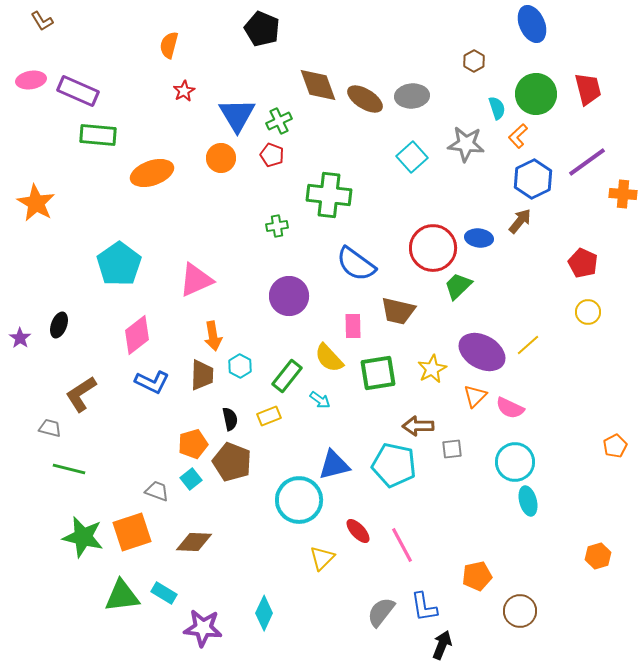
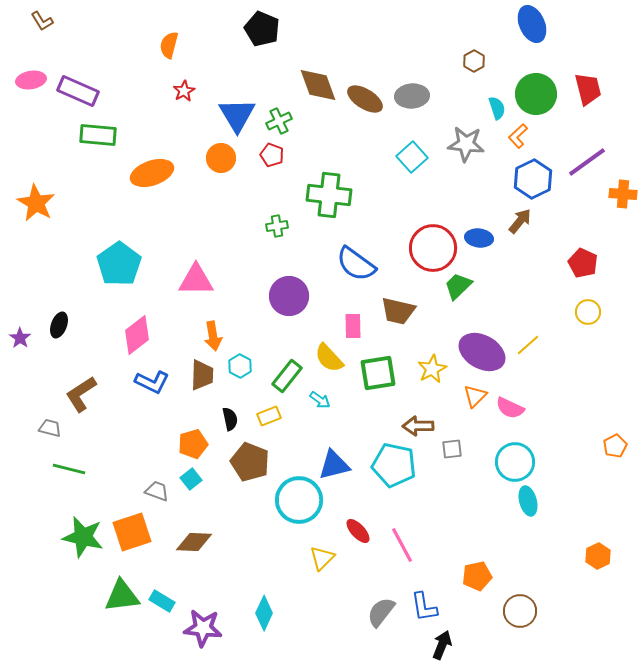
pink triangle at (196, 280): rotated 24 degrees clockwise
brown pentagon at (232, 462): moved 18 px right
orange hexagon at (598, 556): rotated 10 degrees counterclockwise
cyan rectangle at (164, 593): moved 2 px left, 8 px down
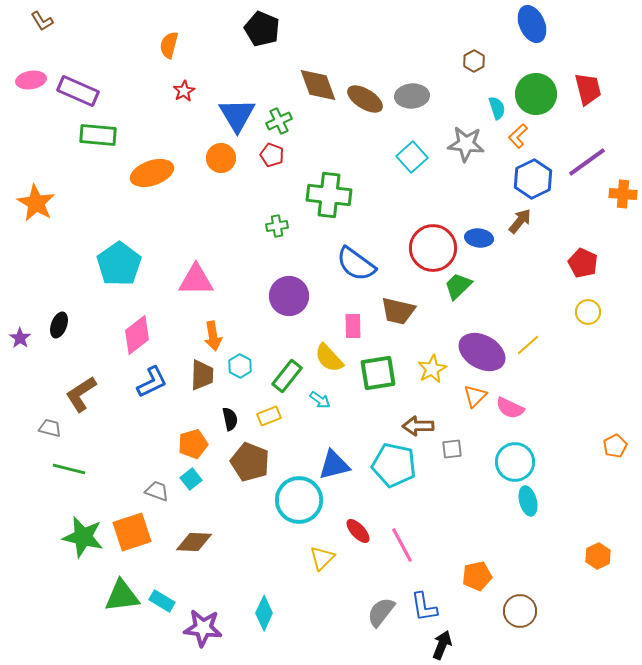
blue L-shape at (152, 382): rotated 52 degrees counterclockwise
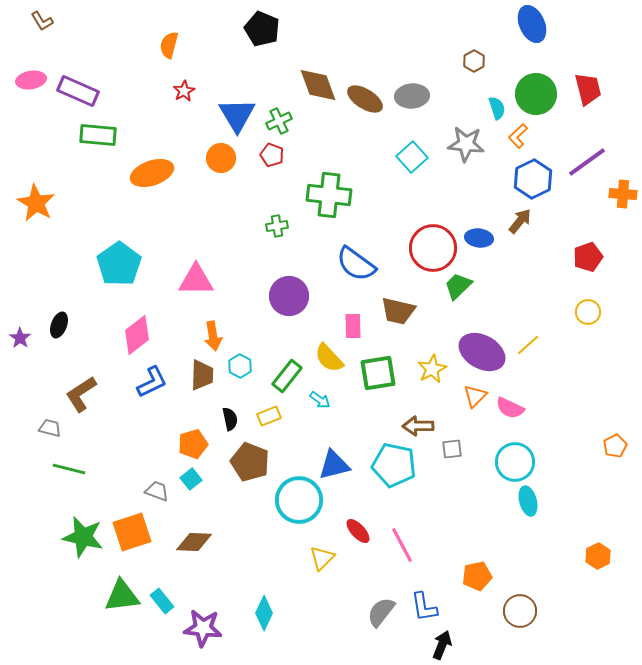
red pentagon at (583, 263): moved 5 px right, 6 px up; rotated 28 degrees clockwise
cyan rectangle at (162, 601): rotated 20 degrees clockwise
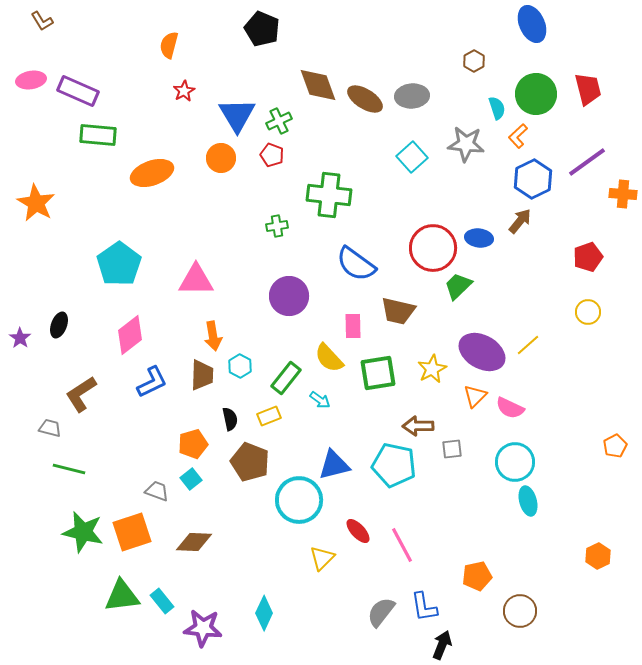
pink diamond at (137, 335): moved 7 px left
green rectangle at (287, 376): moved 1 px left, 2 px down
green star at (83, 537): moved 5 px up
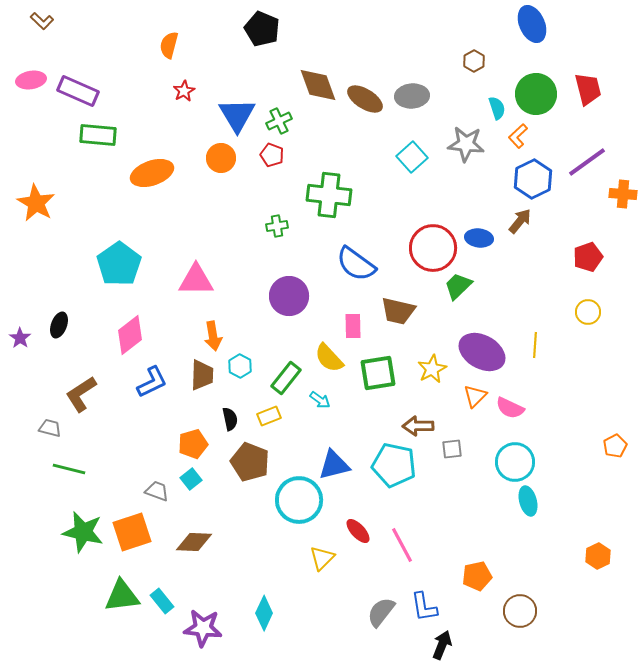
brown L-shape at (42, 21): rotated 15 degrees counterclockwise
yellow line at (528, 345): moved 7 px right; rotated 45 degrees counterclockwise
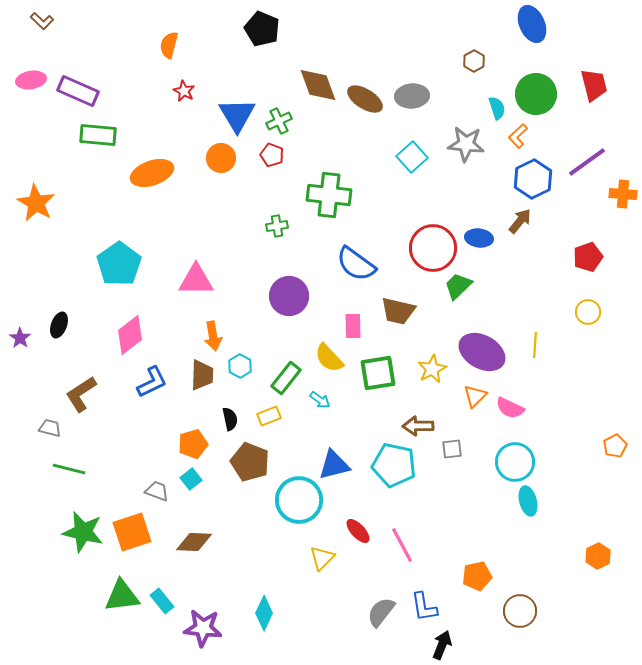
red trapezoid at (588, 89): moved 6 px right, 4 px up
red star at (184, 91): rotated 15 degrees counterclockwise
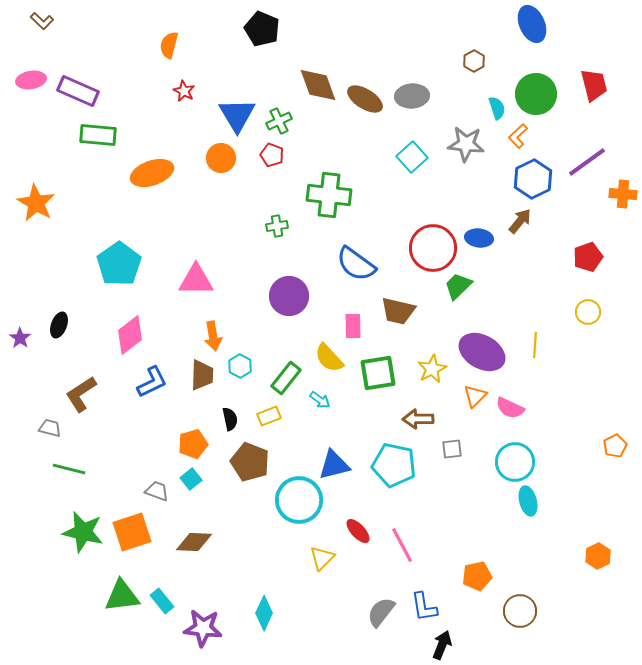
brown arrow at (418, 426): moved 7 px up
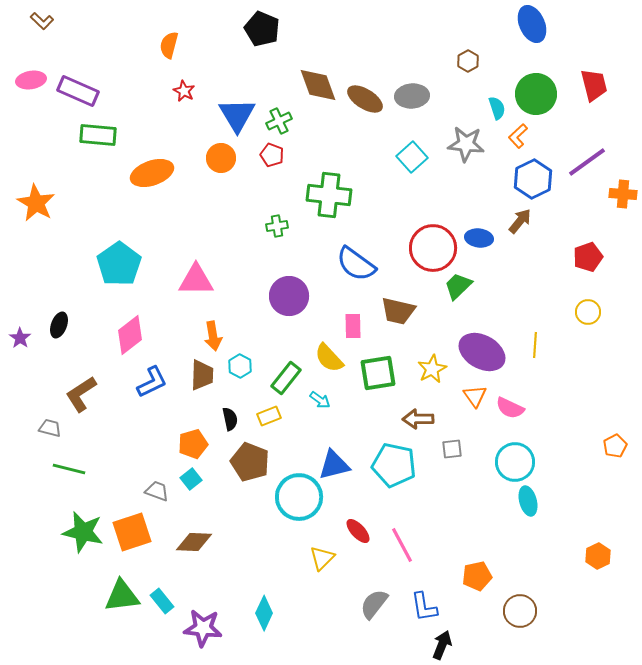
brown hexagon at (474, 61): moved 6 px left
orange triangle at (475, 396): rotated 20 degrees counterclockwise
cyan circle at (299, 500): moved 3 px up
gray semicircle at (381, 612): moved 7 px left, 8 px up
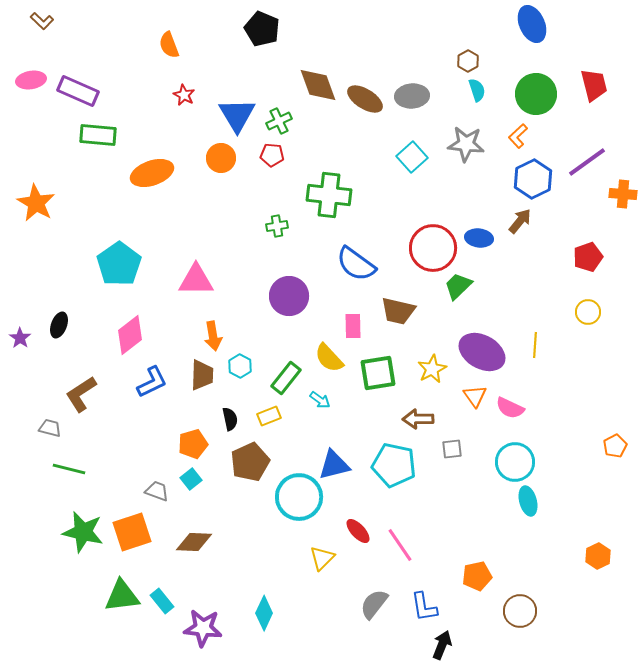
orange semicircle at (169, 45): rotated 36 degrees counterclockwise
red star at (184, 91): moved 4 px down
cyan semicircle at (497, 108): moved 20 px left, 18 px up
red pentagon at (272, 155): rotated 15 degrees counterclockwise
brown pentagon at (250, 462): rotated 27 degrees clockwise
pink line at (402, 545): moved 2 px left; rotated 6 degrees counterclockwise
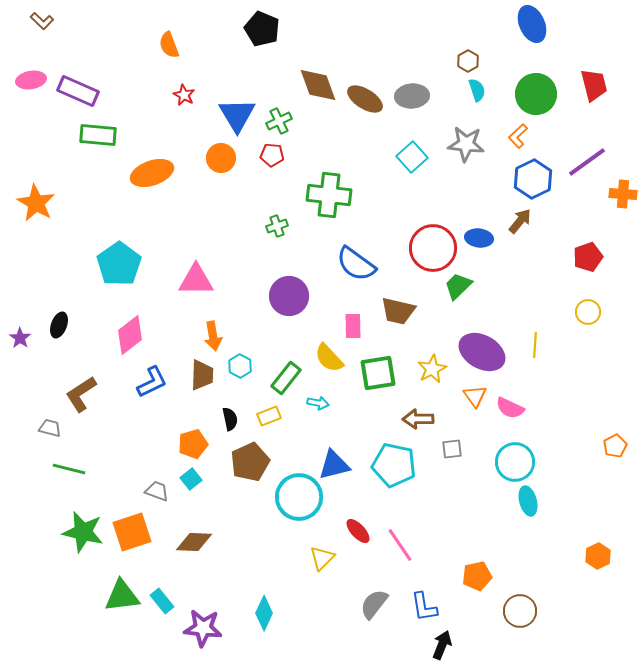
green cross at (277, 226): rotated 10 degrees counterclockwise
cyan arrow at (320, 400): moved 2 px left, 3 px down; rotated 25 degrees counterclockwise
